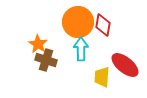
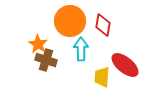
orange circle: moved 8 px left, 1 px up
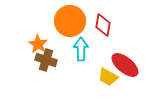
yellow trapezoid: moved 6 px right; rotated 65 degrees counterclockwise
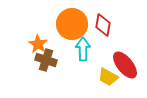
orange circle: moved 2 px right, 3 px down
cyan arrow: moved 2 px right
red ellipse: rotated 12 degrees clockwise
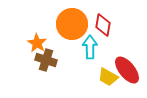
orange star: moved 1 px left, 1 px up
cyan arrow: moved 7 px right, 2 px up
red ellipse: moved 2 px right, 5 px down
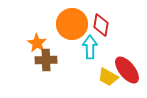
red diamond: moved 2 px left
brown cross: rotated 20 degrees counterclockwise
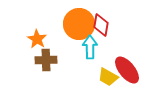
orange circle: moved 7 px right
orange star: moved 4 px up
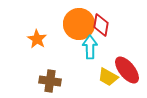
brown cross: moved 4 px right, 21 px down; rotated 10 degrees clockwise
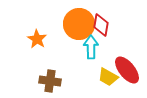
cyan arrow: moved 1 px right
